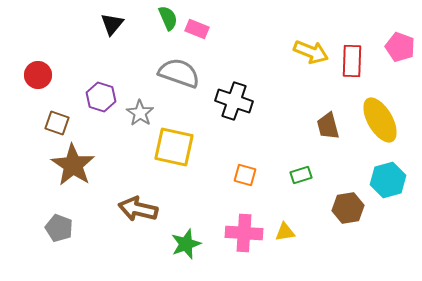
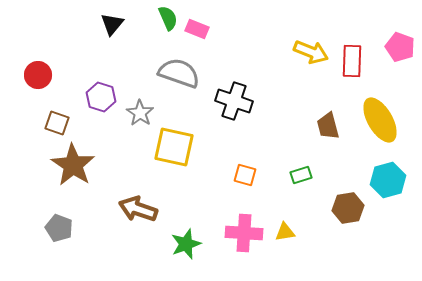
brown arrow: rotated 6 degrees clockwise
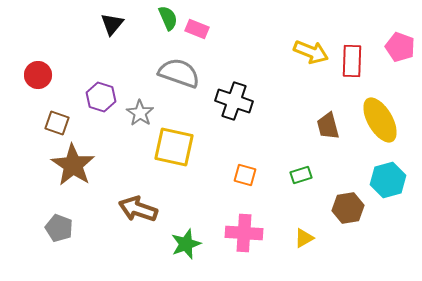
yellow triangle: moved 19 px right, 6 px down; rotated 20 degrees counterclockwise
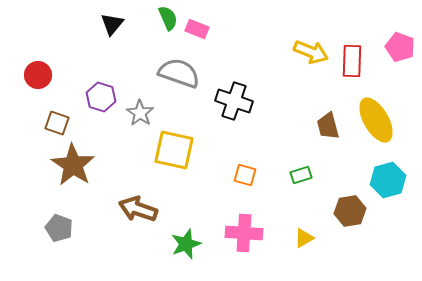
yellow ellipse: moved 4 px left
yellow square: moved 3 px down
brown hexagon: moved 2 px right, 3 px down
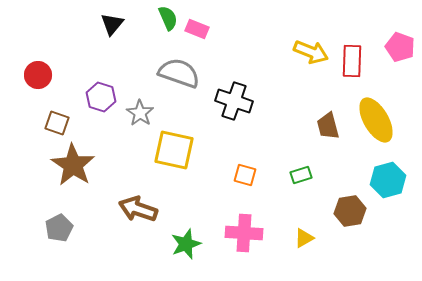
gray pentagon: rotated 24 degrees clockwise
